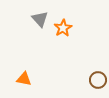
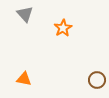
gray triangle: moved 15 px left, 5 px up
brown circle: moved 1 px left
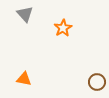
brown circle: moved 2 px down
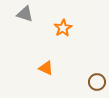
gray triangle: rotated 30 degrees counterclockwise
orange triangle: moved 22 px right, 11 px up; rotated 14 degrees clockwise
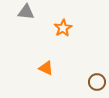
gray triangle: moved 1 px right, 2 px up; rotated 12 degrees counterclockwise
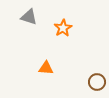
gray triangle: moved 3 px right, 5 px down; rotated 12 degrees clockwise
orange triangle: rotated 21 degrees counterclockwise
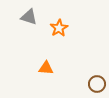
orange star: moved 4 px left
brown circle: moved 2 px down
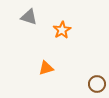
orange star: moved 3 px right, 2 px down
orange triangle: rotated 21 degrees counterclockwise
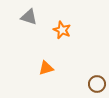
orange star: rotated 18 degrees counterclockwise
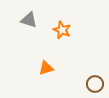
gray triangle: moved 3 px down
brown circle: moved 2 px left
